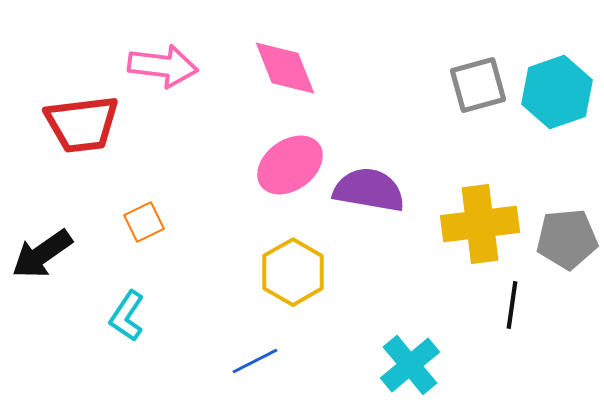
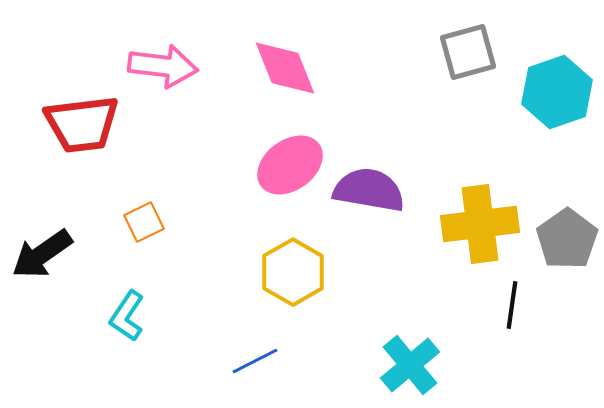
gray square: moved 10 px left, 33 px up
gray pentagon: rotated 30 degrees counterclockwise
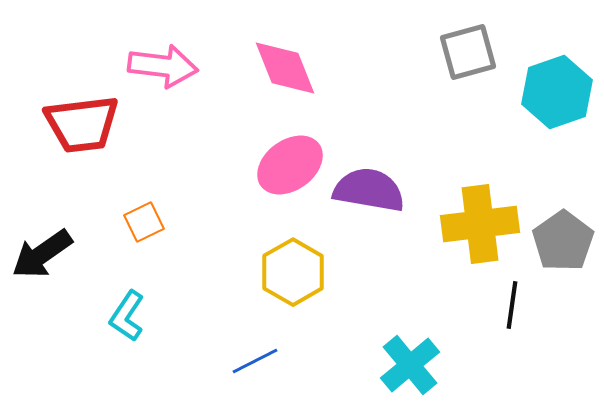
gray pentagon: moved 4 px left, 2 px down
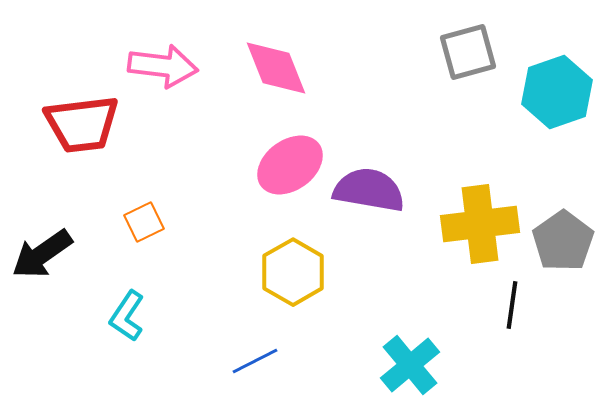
pink diamond: moved 9 px left
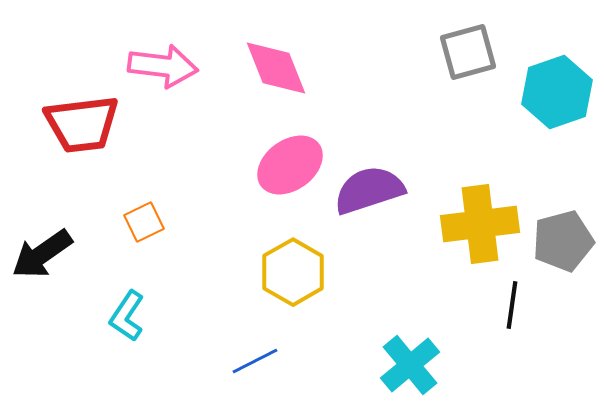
purple semicircle: rotated 28 degrees counterclockwise
gray pentagon: rotated 20 degrees clockwise
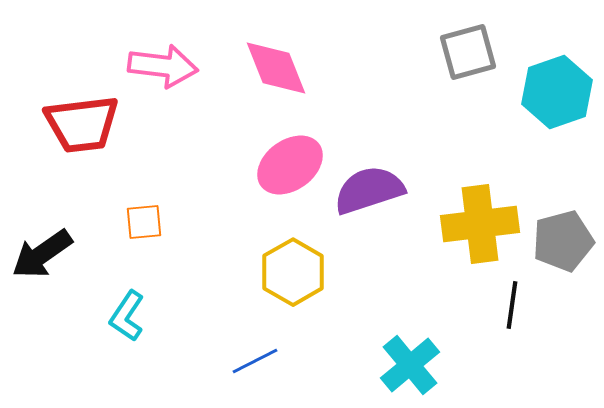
orange square: rotated 21 degrees clockwise
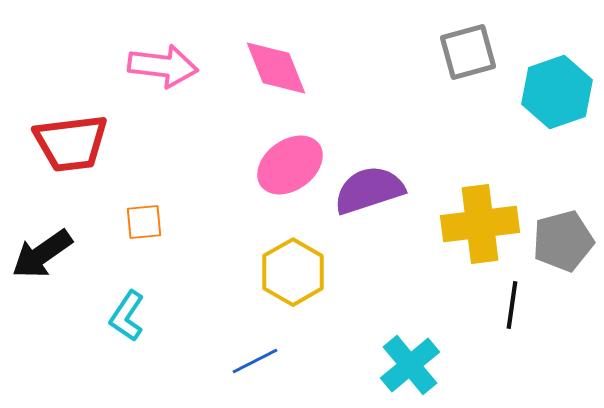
red trapezoid: moved 11 px left, 19 px down
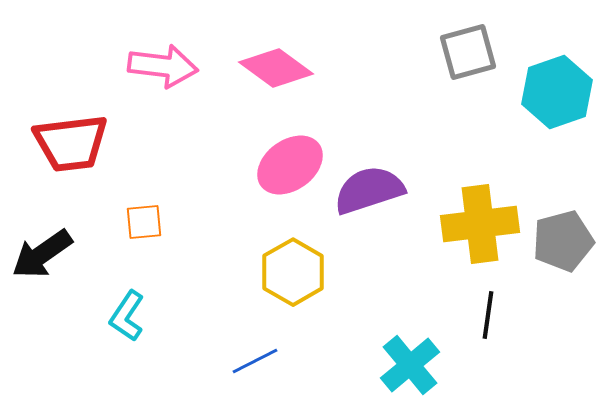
pink diamond: rotated 32 degrees counterclockwise
black line: moved 24 px left, 10 px down
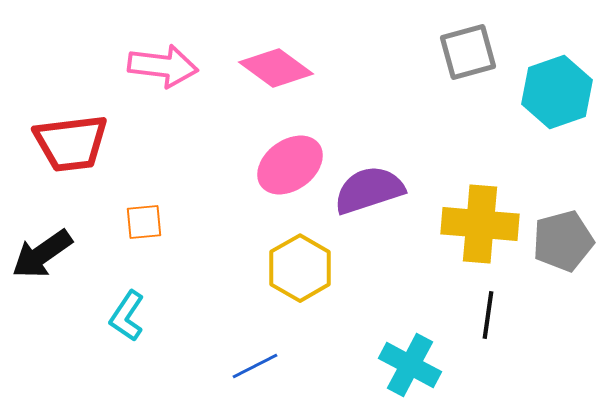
yellow cross: rotated 12 degrees clockwise
yellow hexagon: moved 7 px right, 4 px up
blue line: moved 5 px down
cyan cross: rotated 22 degrees counterclockwise
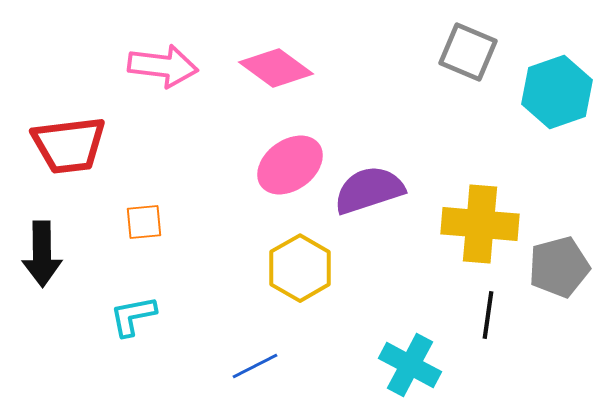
gray square: rotated 38 degrees clockwise
red trapezoid: moved 2 px left, 2 px down
gray pentagon: moved 4 px left, 26 px down
black arrow: rotated 56 degrees counterclockwise
cyan L-shape: moved 6 px right; rotated 45 degrees clockwise
